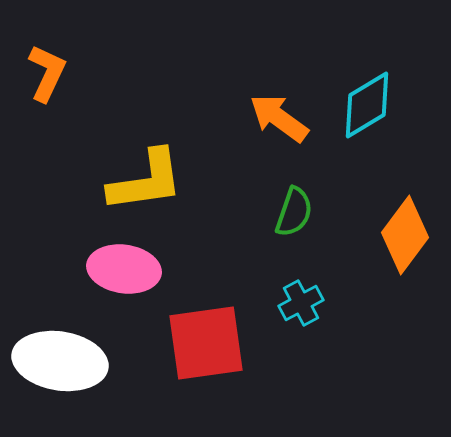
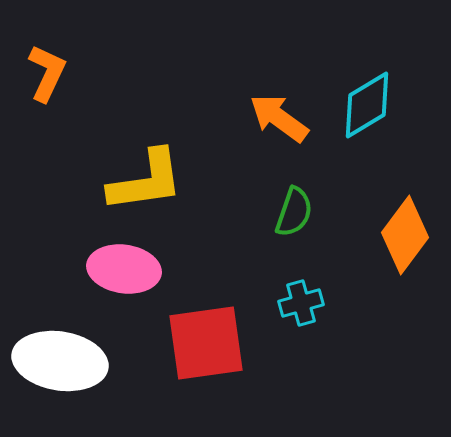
cyan cross: rotated 12 degrees clockwise
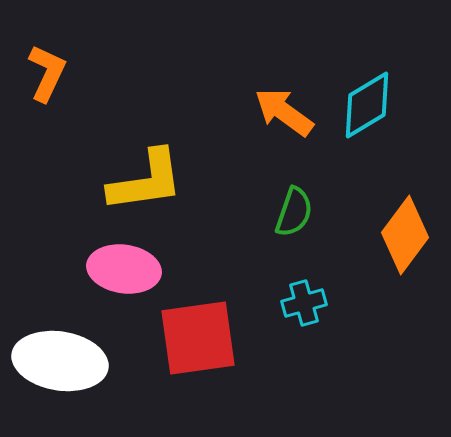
orange arrow: moved 5 px right, 6 px up
cyan cross: moved 3 px right
red square: moved 8 px left, 5 px up
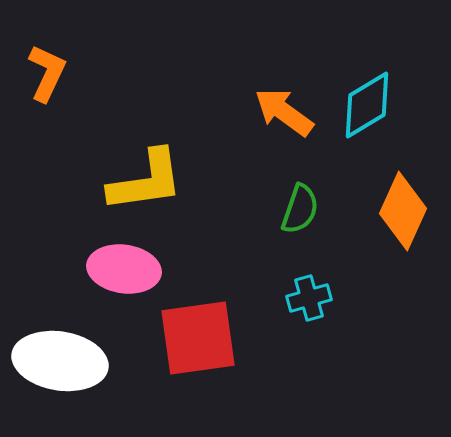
green semicircle: moved 6 px right, 3 px up
orange diamond: moved 2 px left, 24 px up; rotated 12 degrees counterclockwise
cyan cross: moved 5 px right, 5 px up
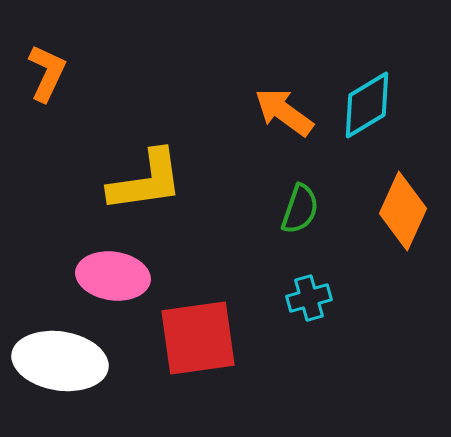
pink ellipse: moved 11 px left, 7 px down
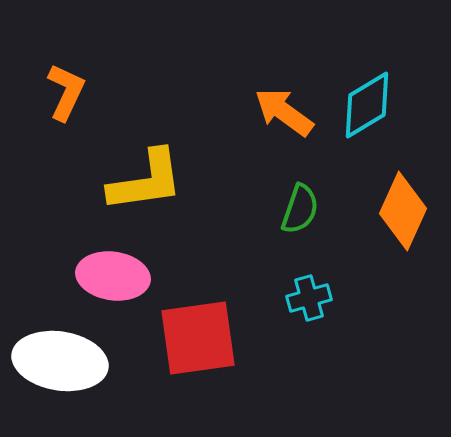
orange L-shape: moved 19 px right, 19 px down
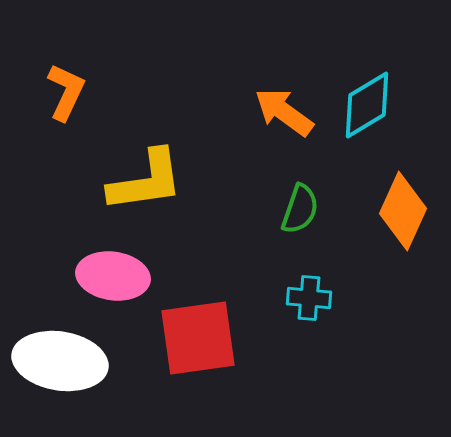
cyan cross: rotated 21 degrees clockwise
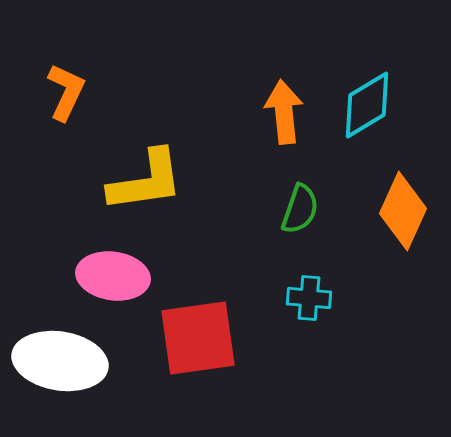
orange arrow: rotated 48 degrees clockwise
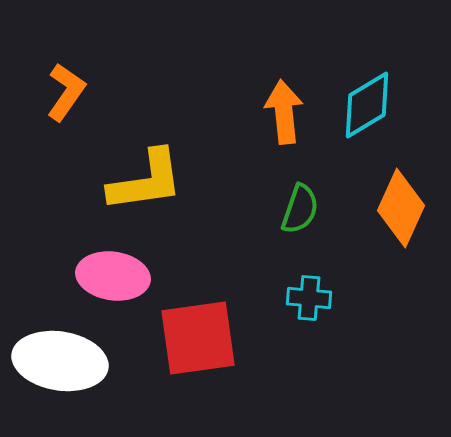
orange L-shape: rotated 10 degrees clockwise
orange diamond: moved 2 px left, 3 px up
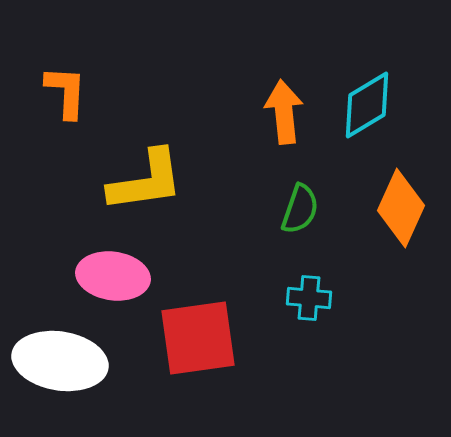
orange L-shape: rotated 32 degrees counterclockwise
